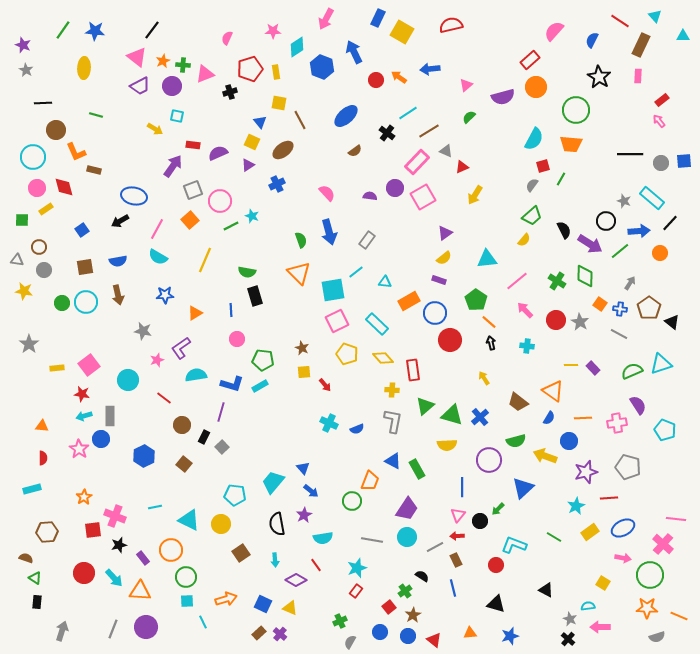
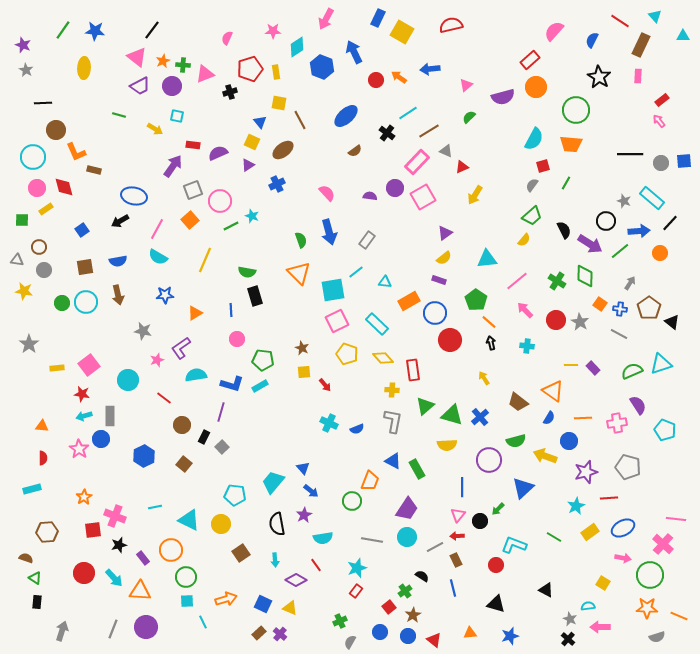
green line at (96, 115): moved 23 px right
green line at (561, 179): moved 5 px right, 4 px down
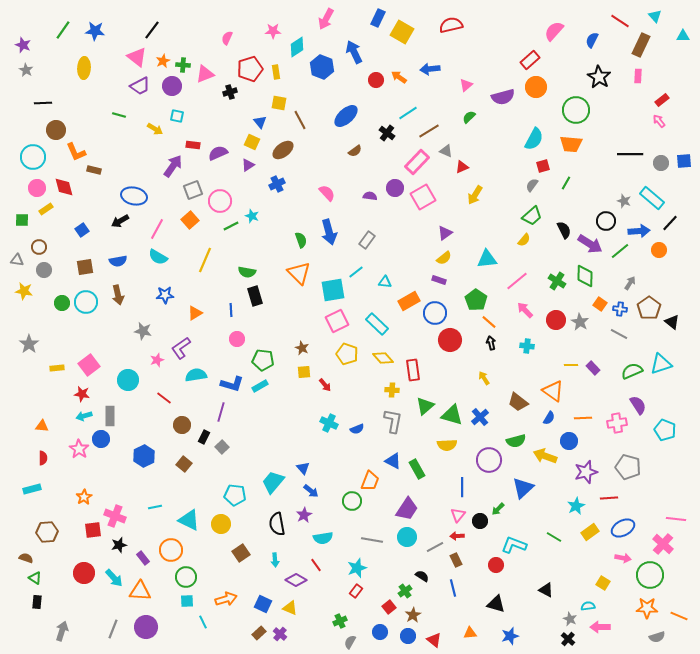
orange circle at (660, 253): moved 1 px left, 3 px up
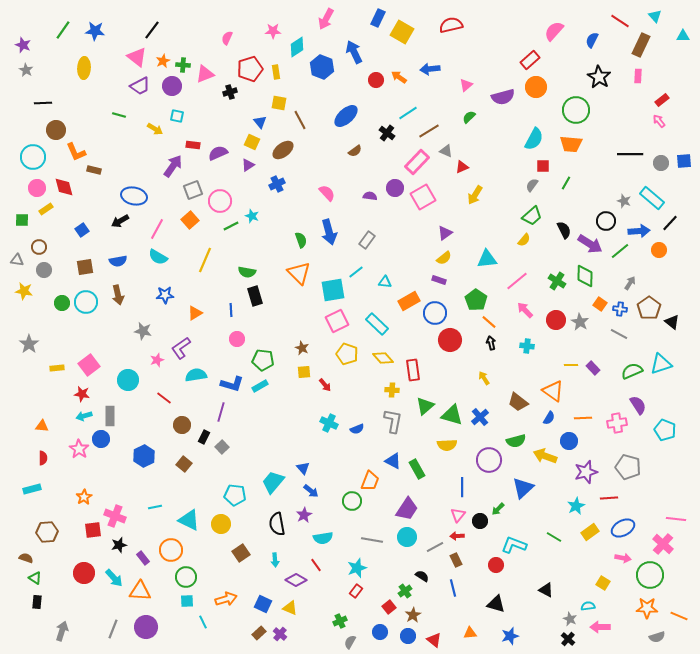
red square at (543, 166): rotated 16 degrees clockwise
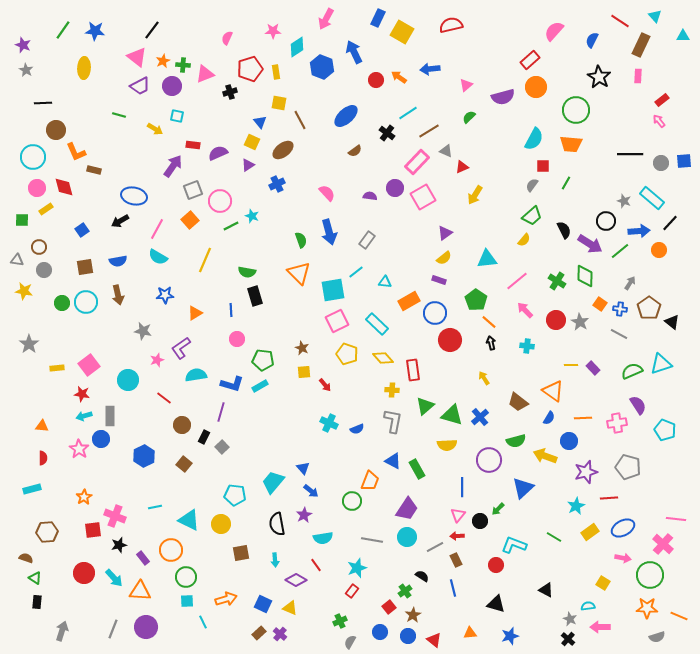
brown square at (241, 553): rotated 24 degrees clockwise
red rectangle at (356, 591): moved 4 px left
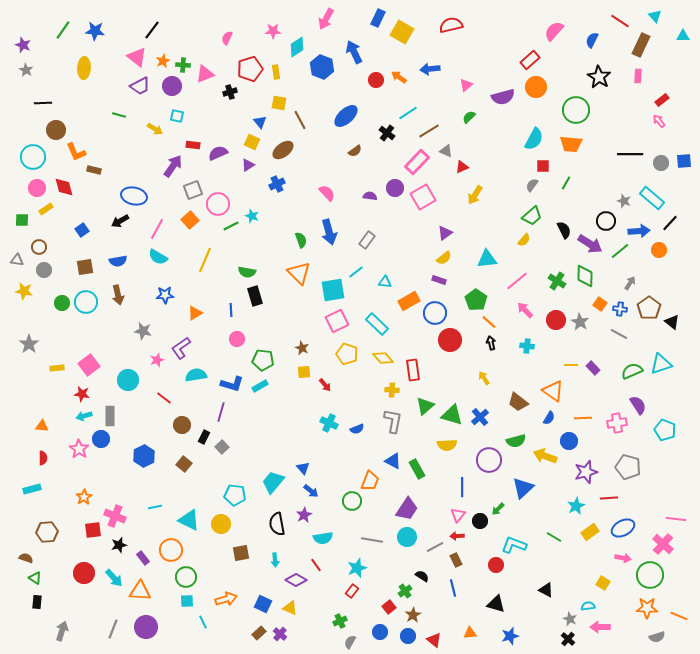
pink circle at (220, 201): moved 2 px left, 3 px down
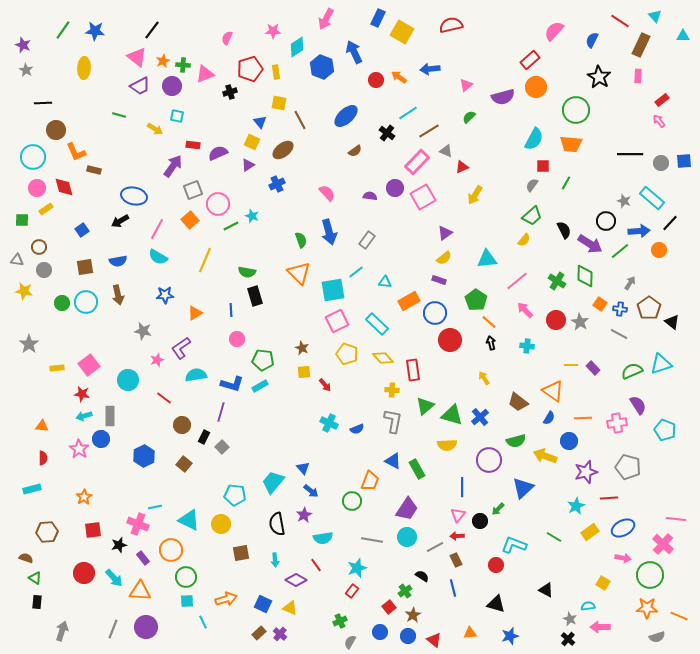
pink cross at (115, 516): moved 23 px right, 8 px down
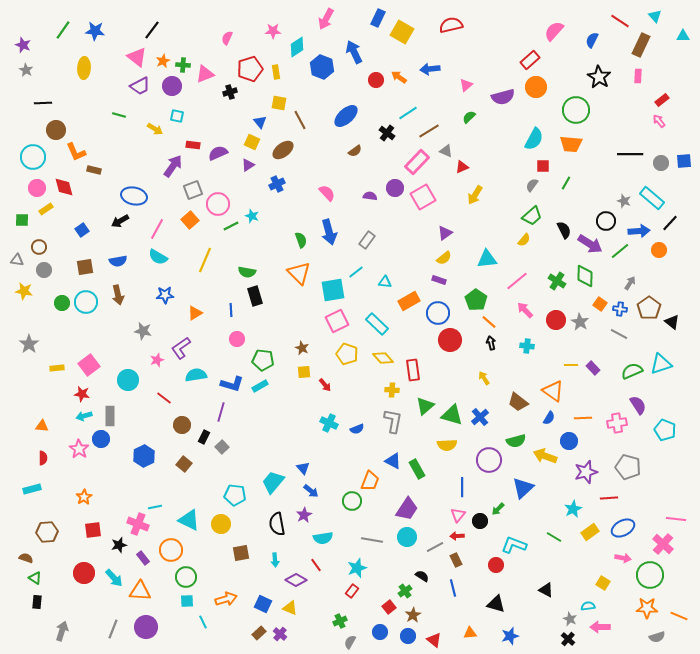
blue circle at (435, 313): moved 3 px right
cyan star at (576, 506): moved 3 px left, 3 px down
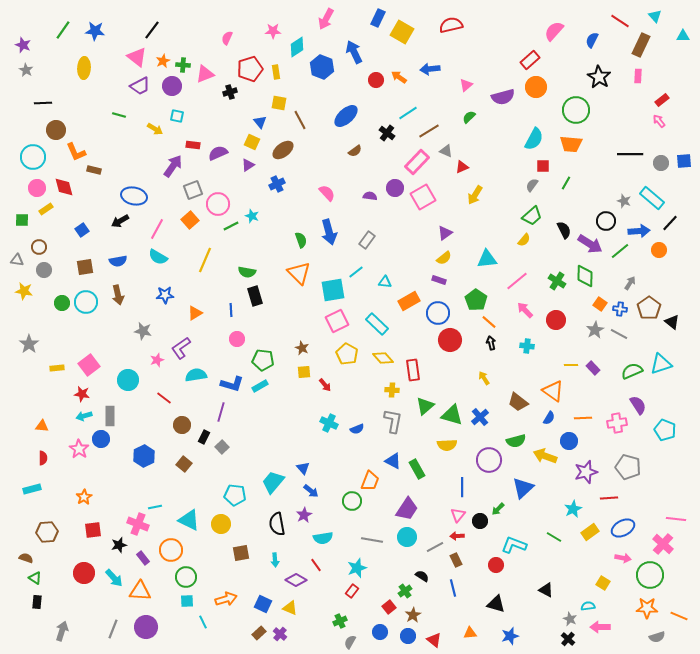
gray star at (580, 322): moved 15 px right, 8 px down; rotated 12 degrees clockwise
yellow pentagon at (347, 354): rotated 10 degrees clockwise
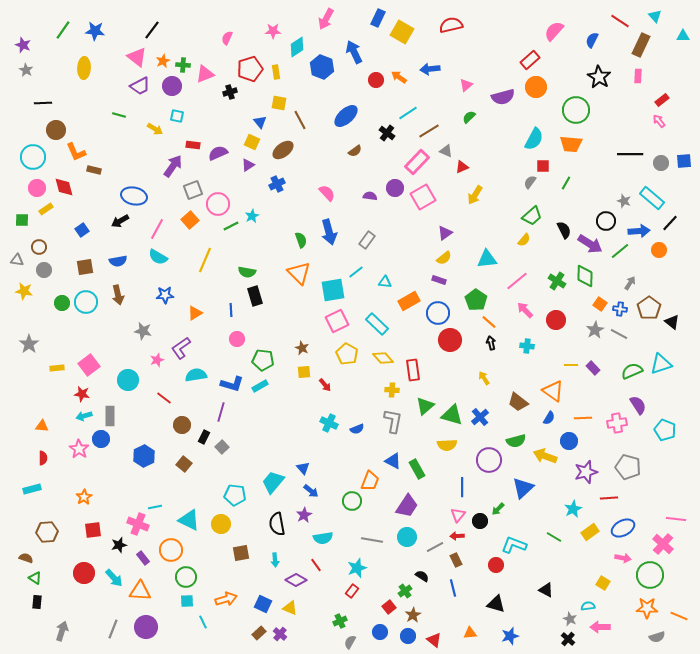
gray semicircle at (532, 185): moved 2 px left, 3 px up
cyan star at (252, 216): rotated 24 degrees clockwise
purple trapezoid at (407, 509): moved 3 px up
